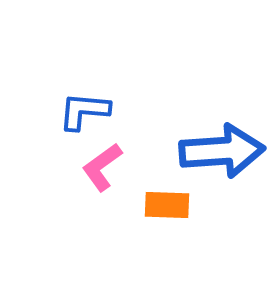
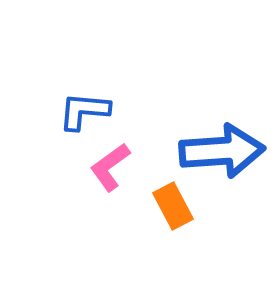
pink L-shape: moved 8 px right
orange rectangle: moved 6 px right, 1 px down; rotated 60 degrees clockwise
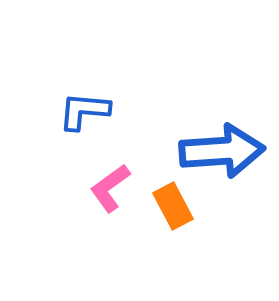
pink L-shape: moved 21 px down
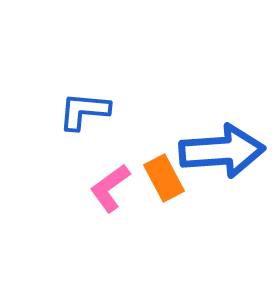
orange rectangle: moved 9 px left, 28 px up
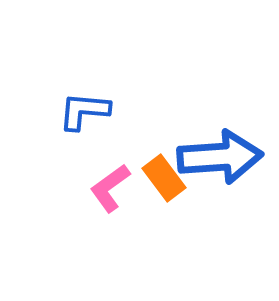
blue arrow: moved 2 px left, 6 px down
orange rectangle: rotated 9 degrees counterclockwise
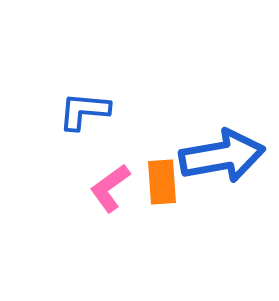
blue arrow: moved 2 px right, 1 px up; rotated 6 degrees counterclockwise
orange rectangle: moved 2 px left, 4 px down; rotated 33 degrees clockwise
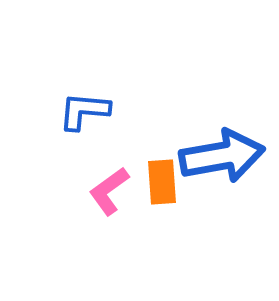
pink L-shape: moved 1 px left, 3 px down
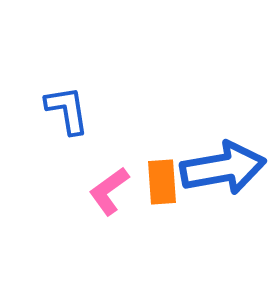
blue L-shape: moved 17 px left, 1 px up; rotated 76 degrees clockwise
blue arrow: moved 1 px right, 12 px down
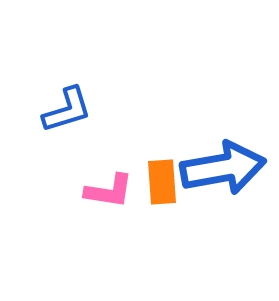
blue L-shape: rotated 82 degrees clockwise
pink L-shape: rotated 135 degrees counterclockwise
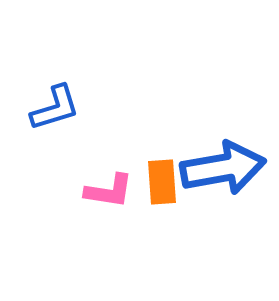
blue L-shape: moved 12 px left, 2 px up
